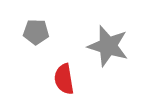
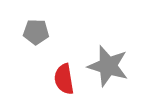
gray star: moved 20 px down
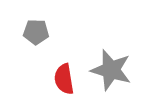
gray star: moved 3 px right, 4 px down
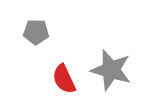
red semicircle: rotated 16 degrees counterclockwise
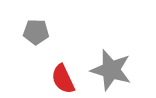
red semicircle: moved 1 px left
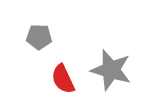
gray pentagon: moved 3 px right, 5 px down
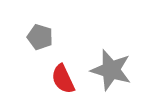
gray pentagon: moved 1 px right; rotated 15 degrees clockwise
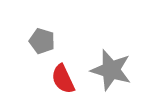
gray pentagon: moved 2 px right, 4 px down
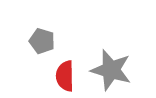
red semicircle: moved 2 px right, 3 px up; rotated 24 degrees clockwise
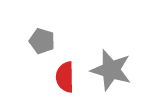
red semicircle: moved 1 px down
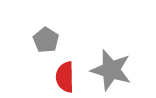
gray pentagon: moved 4 px right, 1 px up; rotated 15 degrees clockwise
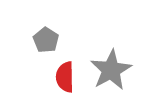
gray star: rotated 27 degrees clockwise
